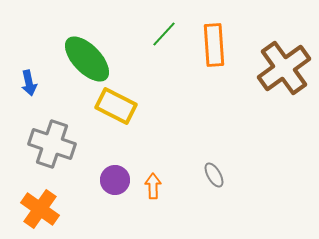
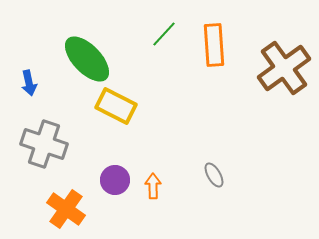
gray cross: moved 8 px left
orange cross: moved 26 px right
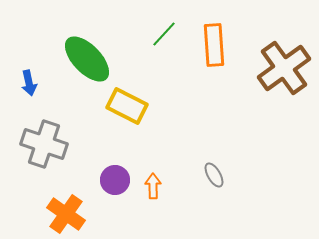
yellow rectangle: moved 11 px right
orange cross: moved 5 px down
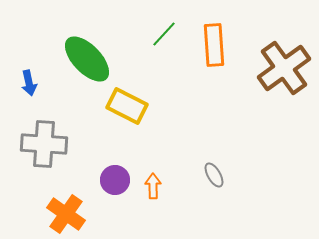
gray cross: rotated 15 degrees counterclockwise
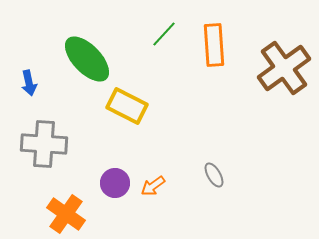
purple circle: moved 3 px down
orange arrow: rotated 125 degrees counterclockwise
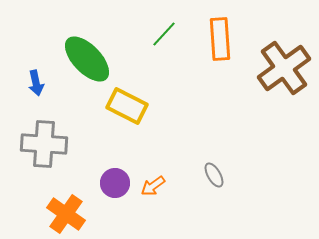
orange rectangle: moved 6 px right, 6 px up
blue arrow: moved 7 px right
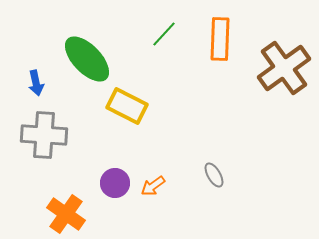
orange rectangle: rotated 6 degrees clockwise
gray cross: moved 9 px up
